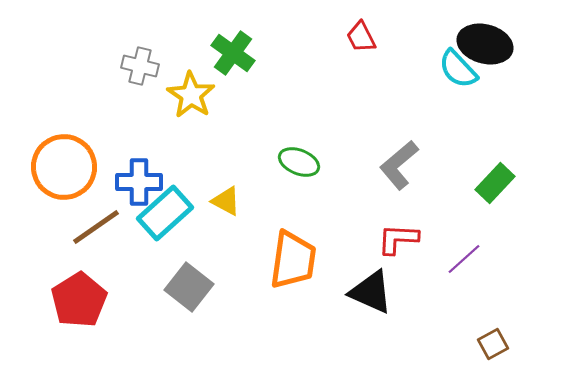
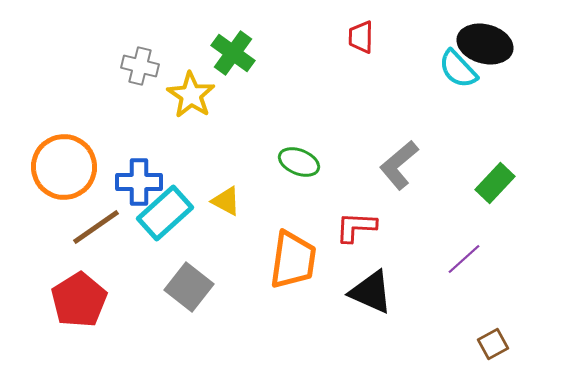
red trapezoid: rotated 28 degrees clockwise
red L-shape: moved 42 px left, 12 px up
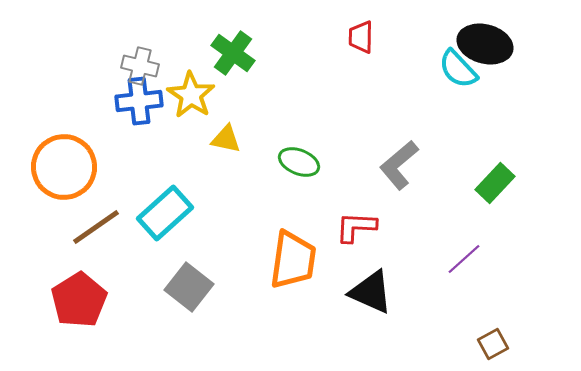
blue cross: moved 81 px up; rotated 6 degrees counterclockwise
yellow triangle: moved 62 px up; rotated 16 degrees counterclockwise
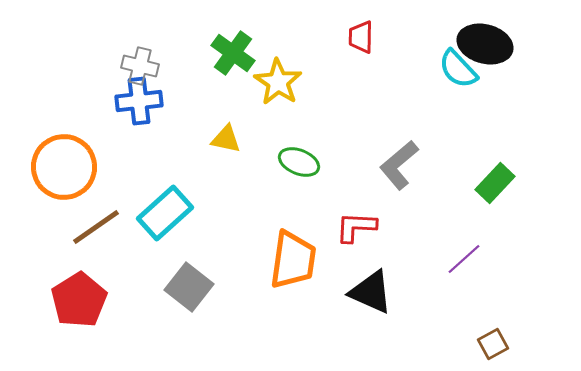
yellow star: moved 87 px right, 13 px up
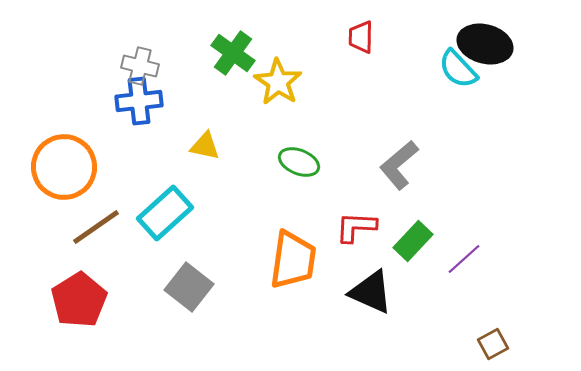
yellow triangle: moved 21 px left, 7 px down
green rectangle: moved 82 px left, 58 px down
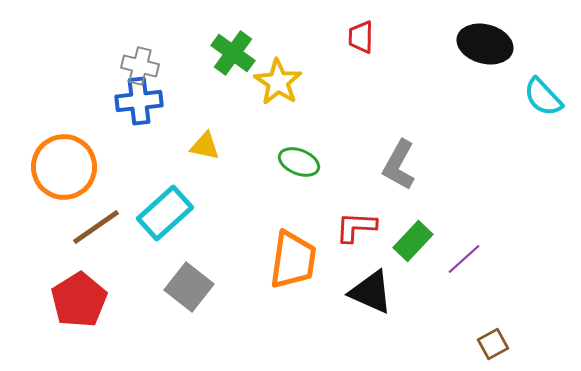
cyan semicircle: moved 85 px right, 28 px down
gray L-shape: rotated 21 degrees counterclockwise
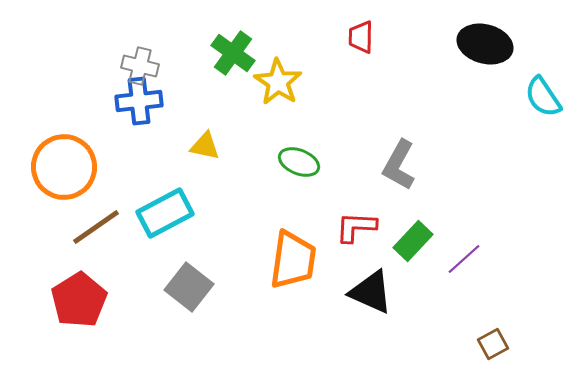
cyan semicircle: rotated 9 degrees clockwise
cyan rectangle: rotated 14 degrees clockwise
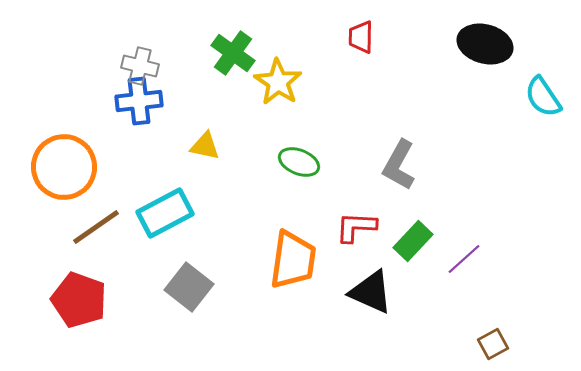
red pentagon: rotated 20 degrees counterclockwise
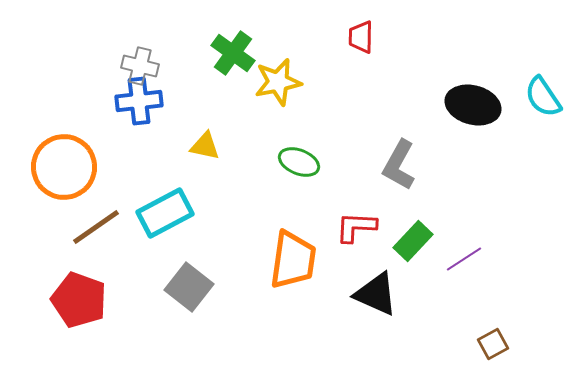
black ellipse: moved 12 px left, 61 px down
yellow star: rotated 27 degrees clockwise
purple line: rotated 9 degrees clockwise
black triangle: moved 5 px right, 2 px down
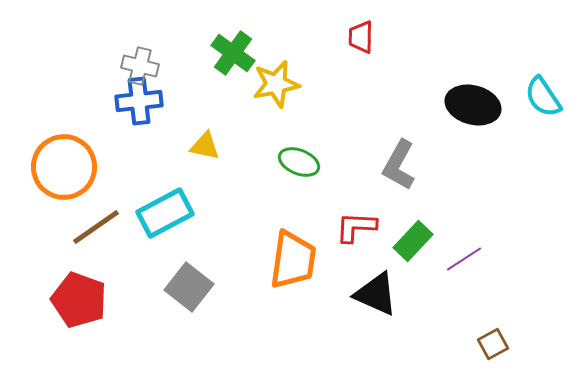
yellow star: moved 2 px left, 2 px down
